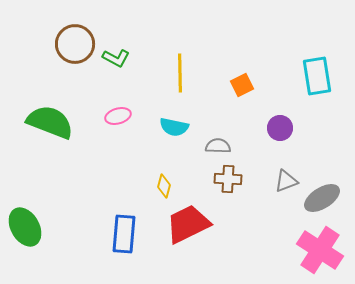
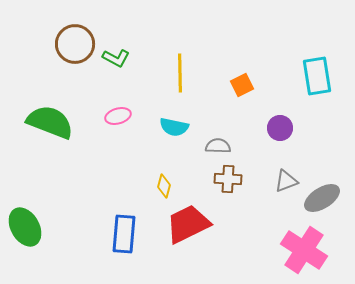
pink cross: moved 16 px left
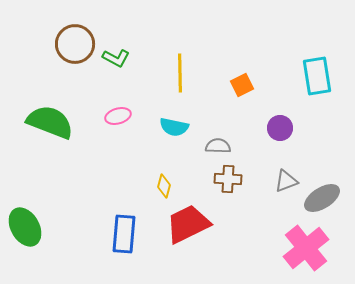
pink cross: moved 2 px right, 2 px up; rotated 18 degrees clockwise
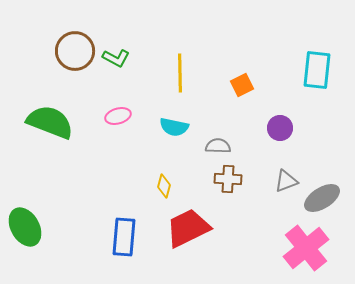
brown circle: moved 7 px down
cyan rectangle: moved 6 px up; rotated 15 degrees clockwise
red trapezoid: moved 4 px down
blue rectangle: moved 3 px down
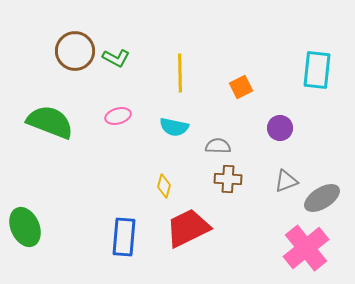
orange square: moved 1 px left, 2 px down
green ellipse: rotated 6 degrees clockwise
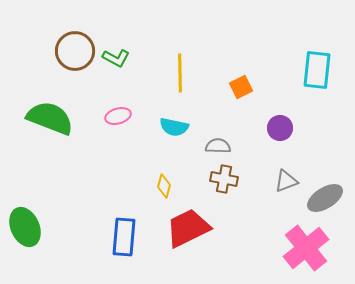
green semicircle: moved 4 px up
brown cross: moved 4 px left; rotated 8 degrees clockwise
gray ellipse: moved 3 px right
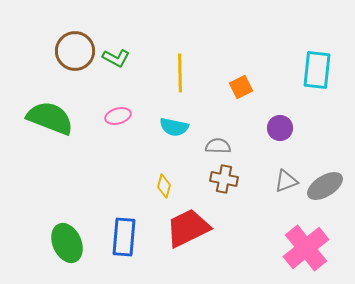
gray ellipse: moved 12 px up
green ellipse: moved 42 px right, 16 px down
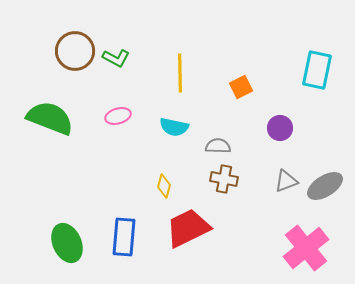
cyan rectangle: rotated 6 degrees clockwise
